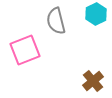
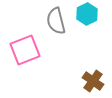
cyan hexagon: moved 9 px left
brown cross: rotated 15 degrees counterclockwise
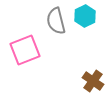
cyan hexagon: moved 2 px left, 2 px down
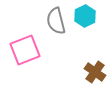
brown cross: moved 2 px right, 9 px up
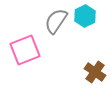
gray semicircle: rotated 48 degrees clockwise
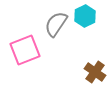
gray semicircle: moved 3 px down
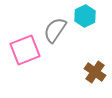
gray semicircle: moved 1 px left, 6 px down
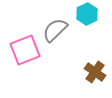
cyan hexagon: moved 2 px right, 2 px up
gray semicircle: rotated 12 degrees clockwise
